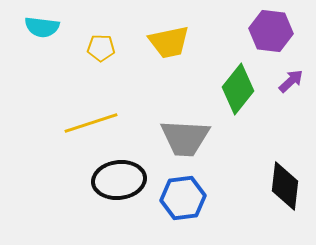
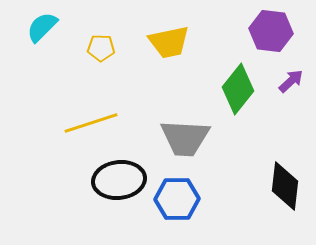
cyan semicircle: rotated 128 degrees clockwise
blue hexagon: moved 6 px left, 1 px down; rotated 6 degrees clockwise
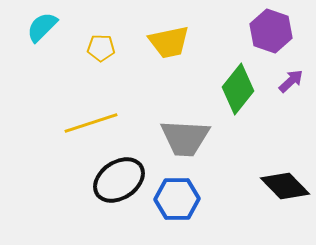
purple hexagon: rotated 12 degrees clockwise
black ellipse: rotated 27 degrees counterclockwise
black diamond: rotated 51 degrees counterclockwise
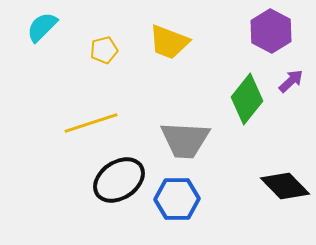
purple hexagon: rotated 9 degrees clockwise
yellow trapezoid: rotated 33 degrees clockwise
yellow pentagon: moved 3 px right, 2 px down; rotated 16 degrees counterclockwise
green diamond: moved 9 px right, 10 px down
gray trapezoid: moved 2 px down
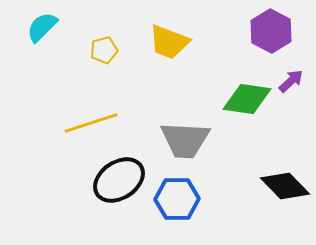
green diamond: rotated 60 degrees clockwise
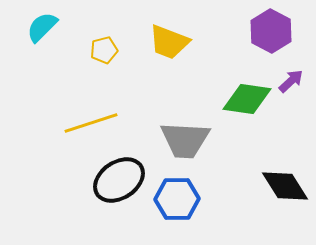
black diamond: rotated 12 degrees clockwise
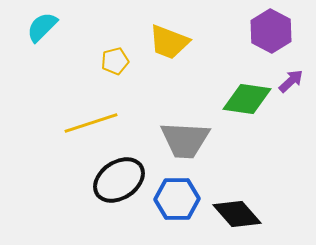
yellow pentagon: moved 11 px right, 11 px down
black diamond: moved 48 px left, 28 px down; rotated 9 degrees counterclockwise
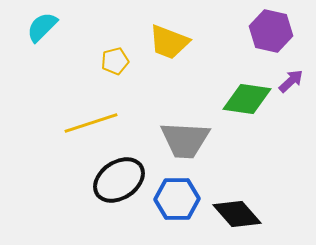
purple hexagon: rotated 15 degrees counterclockwise
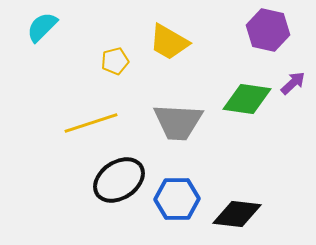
purple hexagon: moved 3 px left, 1 px up
yellow trapezoid: rotated 9 degrees clockwise
purple arrow: moved 2 px right, 2 px down
gray trapezoid: moved 7 px left, 18 px up
black diamond: rotated 42 degrees counterclockwise
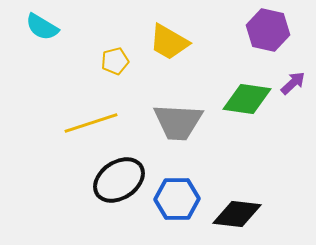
cyan semicircle: rotated 104 degrees counterclockwise
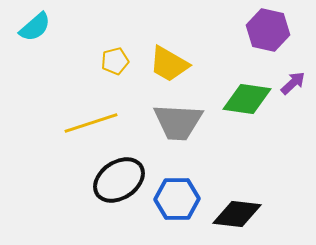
cyan semicircle: moved 7 px left; rotated 72 degrees counterclockwise
yellow trapezoid: moved 22 px down
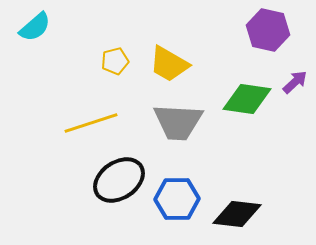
purple arrow: moved 2 px right, 1 px up
